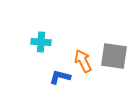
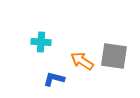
orange arrow: moved 1 px left; rotated 30 degrees counterclockwise
blue L-shape: moved 6 px left, 2 px down
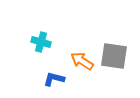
cyan cross: rotated 12 degrees clockwise
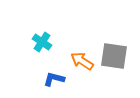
cyan cross: moved 1 px right; rotated 18 degrees clockwise
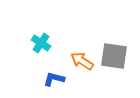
cyan cross: moved 1 px left, 1 px down
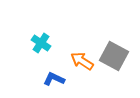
gray square: rotated 20 degrees clockwise
blue L-shape: rotated 10 degrees clockwise
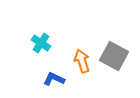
orange arrow: rotated 40 degrees clockwise
